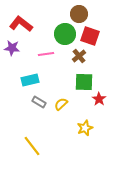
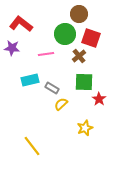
red square: moved 1 px right, 2 px down
gray rectangle: moved 13 px right, 14 px up
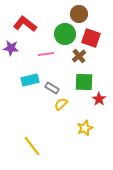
red L-shape: moved 4 px right
purple star: moved 1 px left
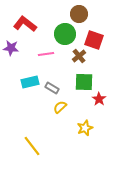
red square: moved 3 px right, 2 px down
cyan rectangle: moved 2 px down
yellow semicircle: moved 1 px left, 3 px down
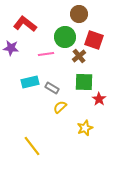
green circle: moved 3 px down
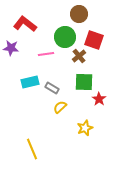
yellow line: moved 3 px down; rotated 15 degrees clockwise
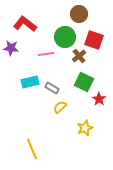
green square: rotated 24 degrees clockwise
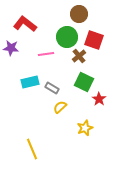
green circle: moved 2 px right
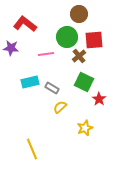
red square: rotated 24 degrees counterclockwise
